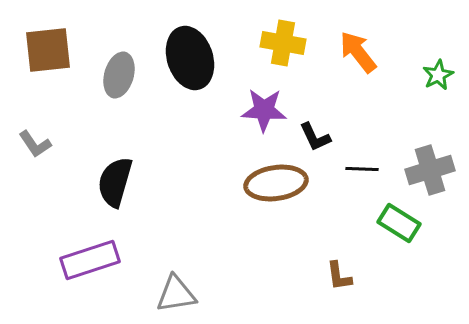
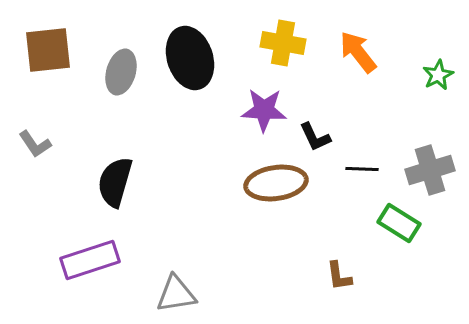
gray ellipse: moved 2 px right, 3 px up
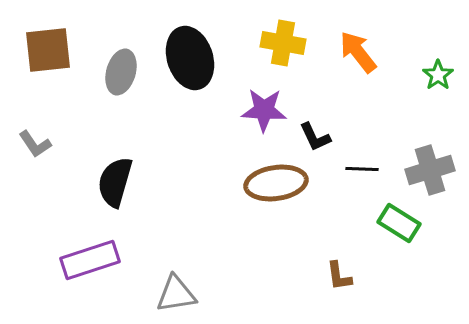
green star: rotated 8 degrees counterclockwise
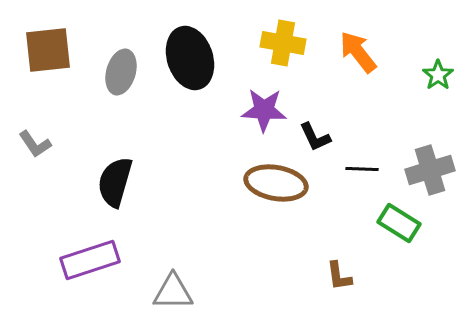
brown ellipse: rotated 18 degrees clockwise
gray triangle: moved 3 px left, 2 px up; rotated 9 degrees clockwise
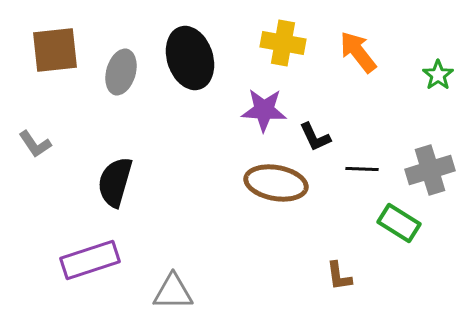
brown square: moved 7 px right
